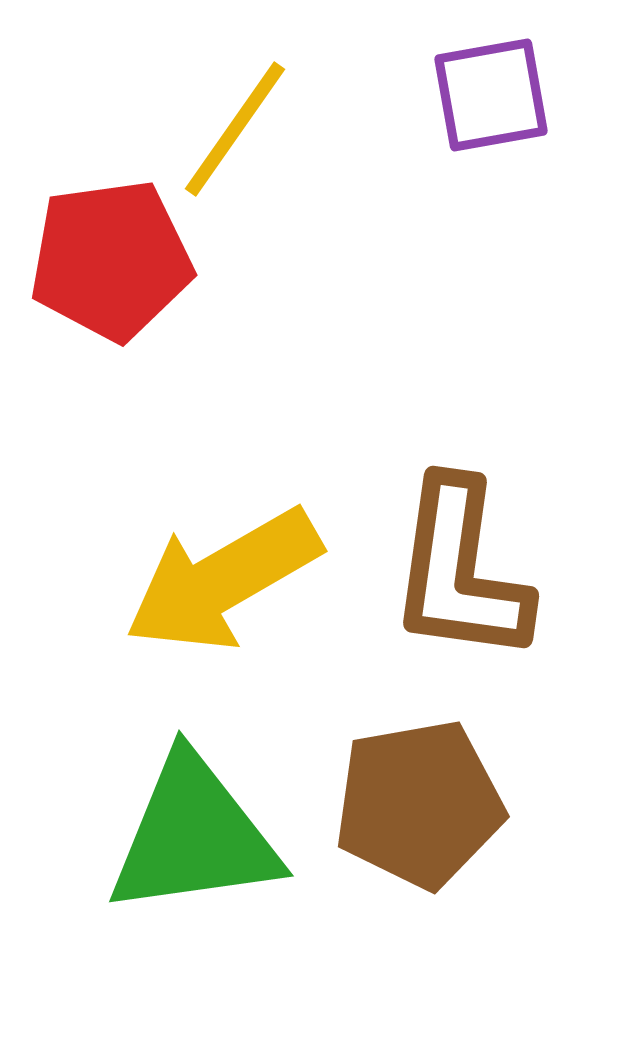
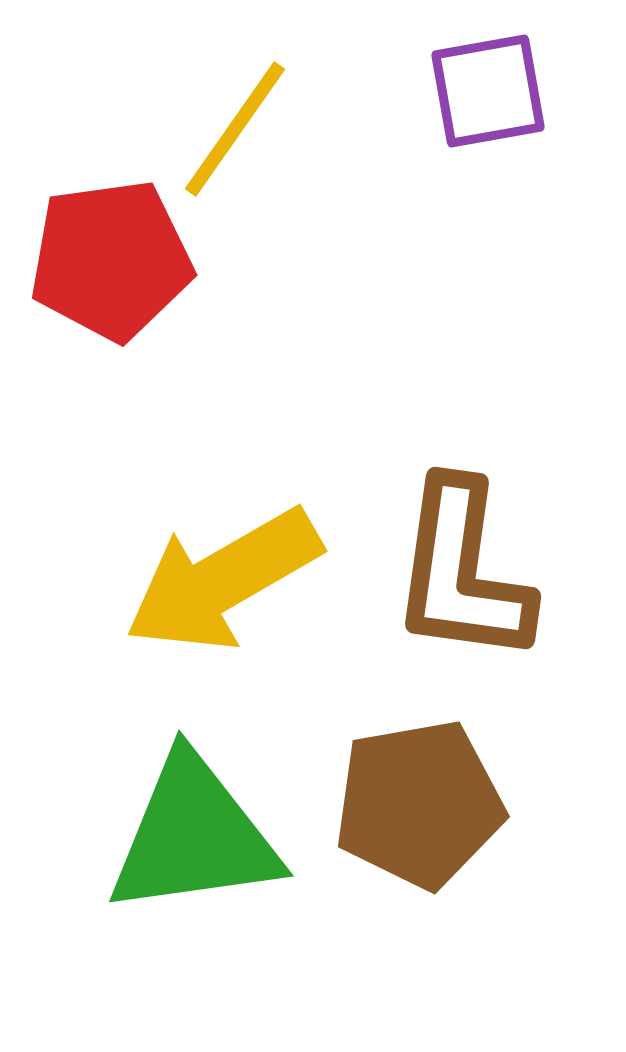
purple square: moved 3 px left, 4 px up
brown L-shape: moved 2 px right, 1 px down
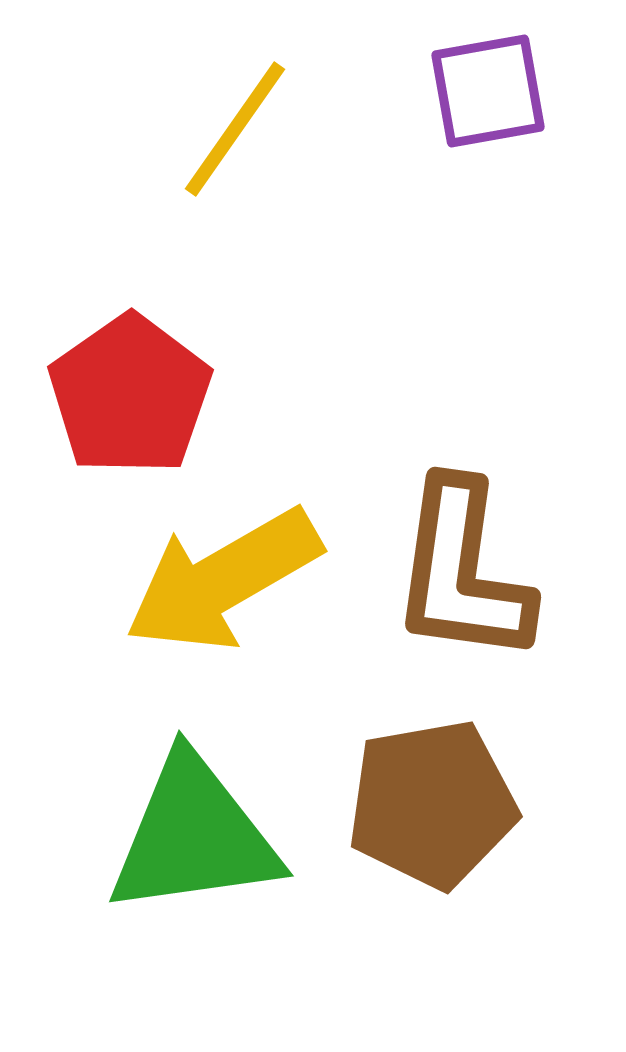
red pentagon: moved 19 px right, 135 px down; rotated 27 degrees counterclockwise
brown pentagon: moved 13 px right
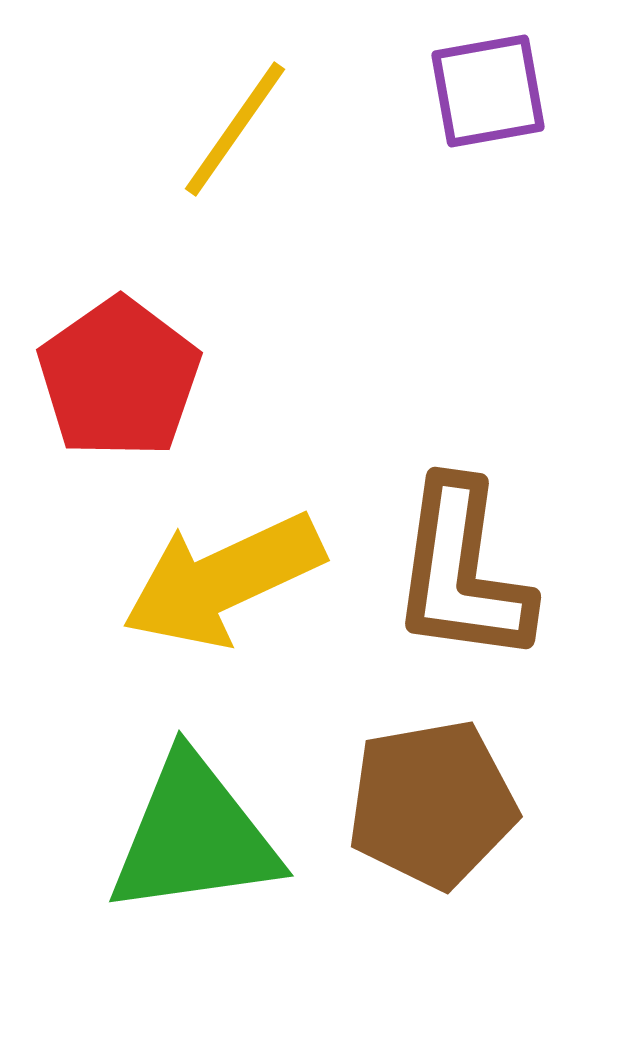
red pentagon: moved 11 px left, 17 px up
yellow arrow: rotated 5 degrees clockwise
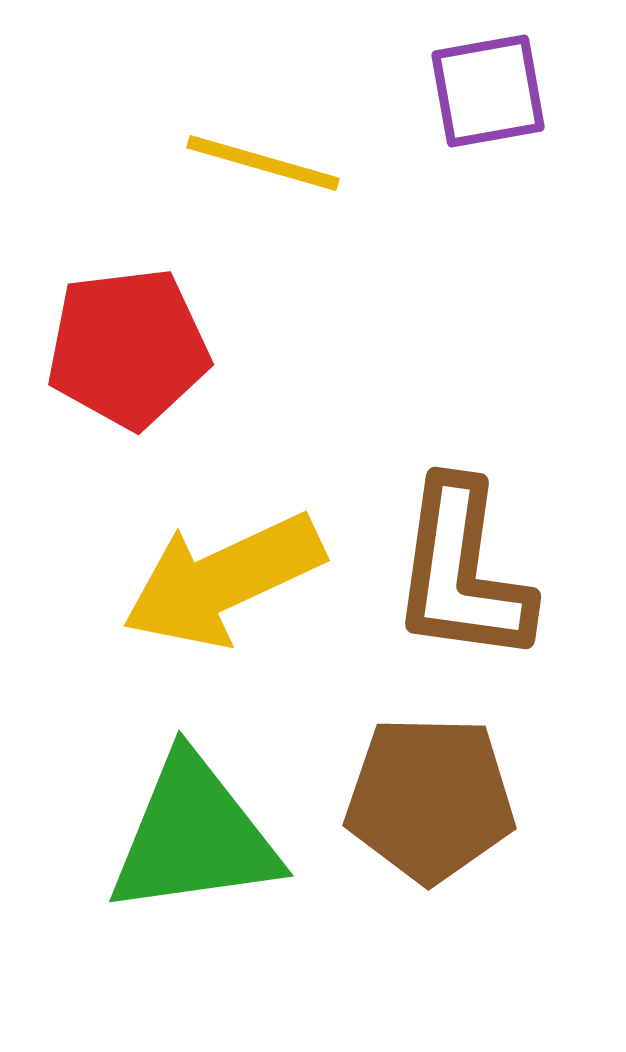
yellow line: moved 28 px right, 34 px down; rotated 71 degrees clockwise
red pentagon: moved 9 px right, 30 px up; rotated 28 degrees clockwise
brown pentagon: moved 2 px left, 5 px up; rotated 11 degrees clockwise
